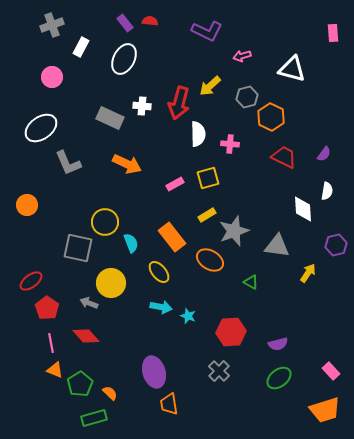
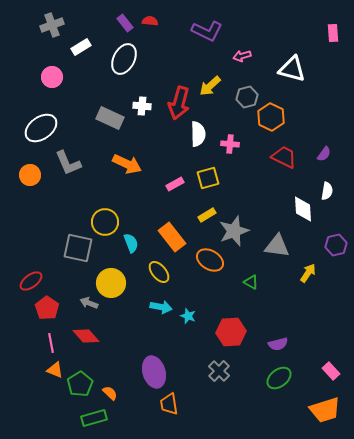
white rectangle at (81, 47): rotated 30 degrees clockwise
orange circle at (27, 205): moved 3 px right, 30 px up
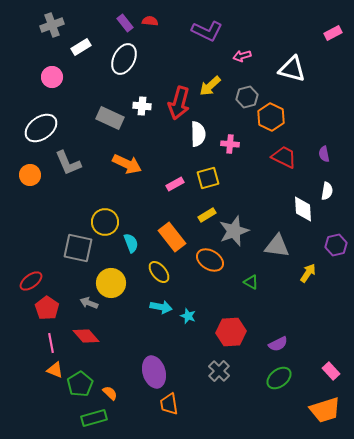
pink rectangle at (333, 33): rotated 66 degrees clockwise
purple semicircle at (324, 154): rotated 133 degrees clockwise
purple semicircle at (278, 344): rotated 12 degrees counterclockwise
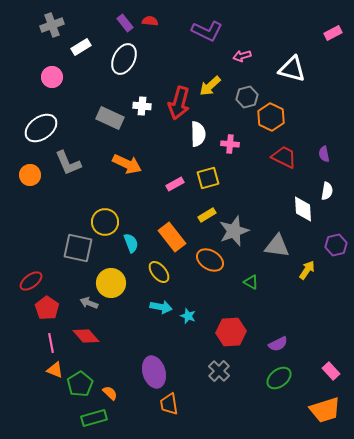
yellow arrow at (308, 273): moved 1 px left, 3 px up
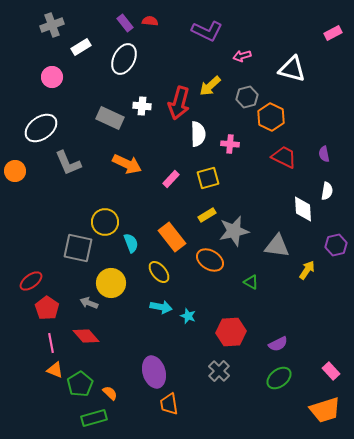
orange circle at (30, 175): moved 15 px left, 4 px up
pink rectangle at (175, 184): moved 4 px left, 5 px up; rotated 18 degrees counterclockwise
gray star at (234, 231): rotated 8 degrees clockwise
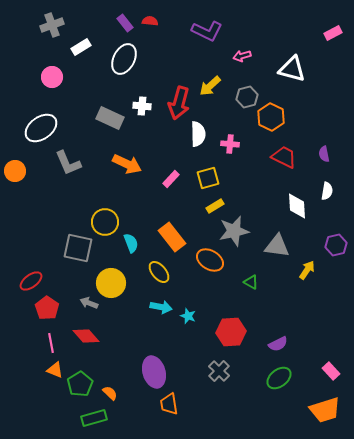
white diamond at (303, 209): moved 6 px left, 3 px up
yellow rectangle at (207, 215): moved 8 px right, 9 px up
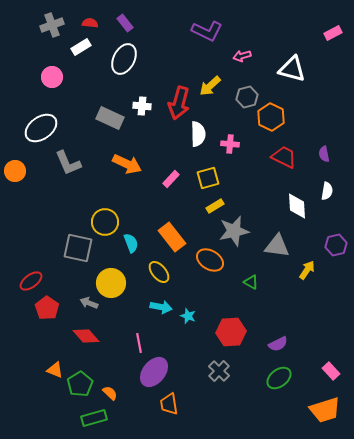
red semicircle at (150, 21): moved 60 px left, 2 px down
pink line at (51, 343): moved 88 px right
purple ellipse at (154, 372): rotated 56 degrees clockwise
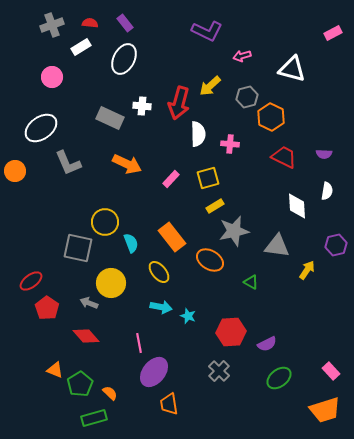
purple semicircle at (324, 154): rotated 77 degrees counterclockwise
purple semicircle at (278, 344): moved 11 px left
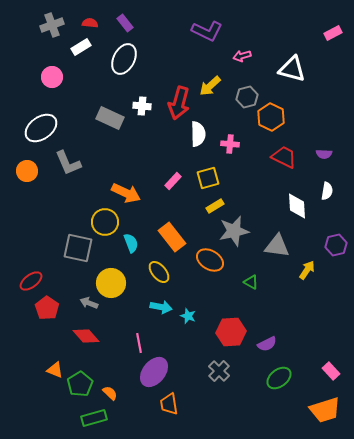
orange arrow at (127, 164): moved 1 px left, 29 px down
orange circle at (15, 171): moved 12 px right
pink rectangle at (171, 179): moved 2 px right, 2 px down
